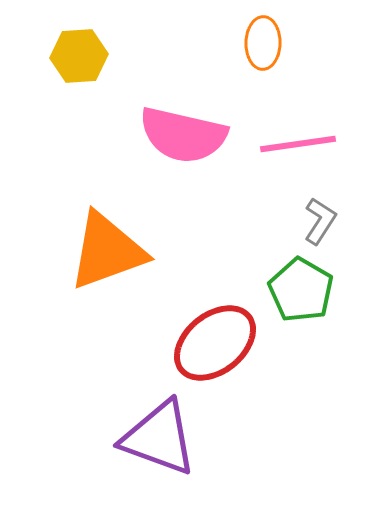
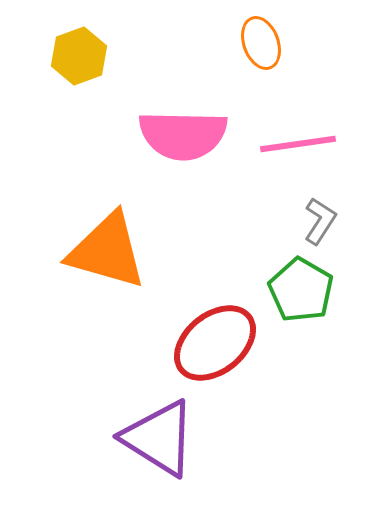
orange ellipse: moved 2 px left; rotated 21 degrees counterclockwise
yellow hexagon: rotated 16 degrees counterclockwise
pink semicircle: rotated 12 degrees counterclockwise
orange triangle: rotated 36 degrees clockwise
purple triangle: rotated 12 degrees clockwise
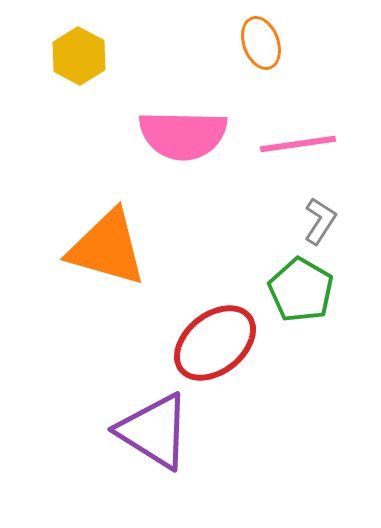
yellow hexagon: rotated 12 degrees counterclockwise
orange triangle: moved 3 px up
purple triangle: moved 5 px left, 7 px up
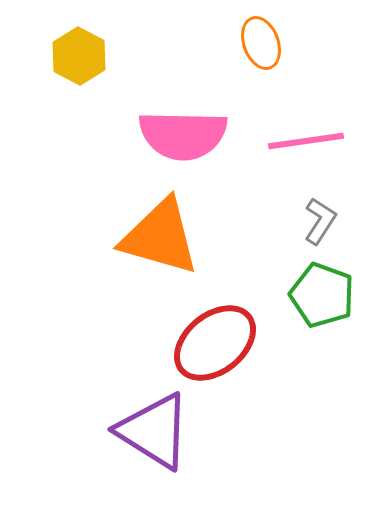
pink line: moved 8 px right, 3 px up
orange triangle: moved 53 px right, 11 px up
green pentagon: moved 21 px right, 5 px down; rotated 10 degrees counterclockwise
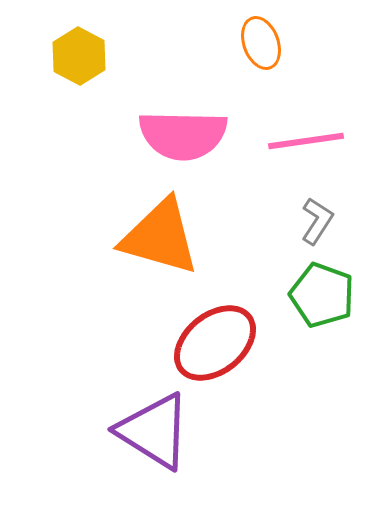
gray L-shape: moved 3 px left
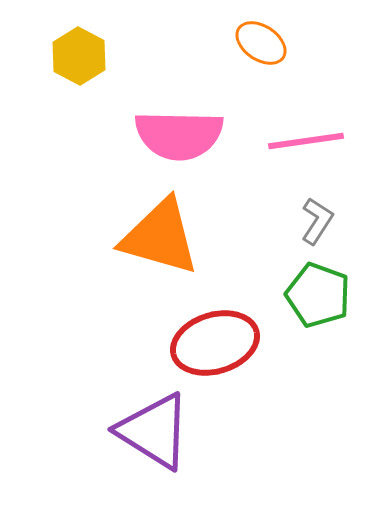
orange ellipse: rotated 36 degrees counterclockwise
pink semicircle: moved 4 px left
green pentagon: moved 4 px left
red ellipse: rotated 22 degrees clockwise
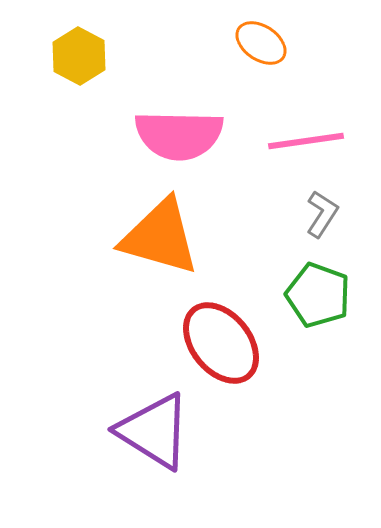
gray L-shape: moved 5 px right, 7 px up
red ellipse: moved 6 px right; rotated 68 degrees clockwise
